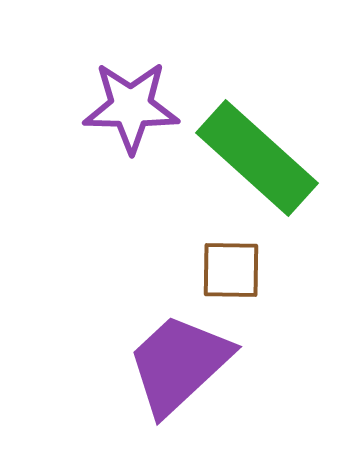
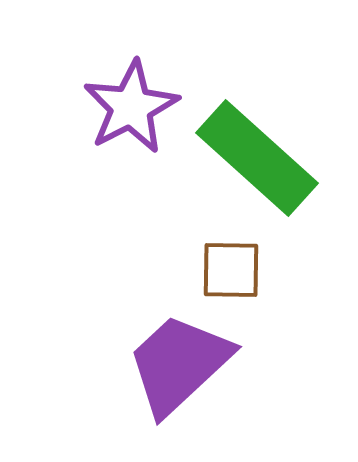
purple star: rotated 28 degrees counterclockwise
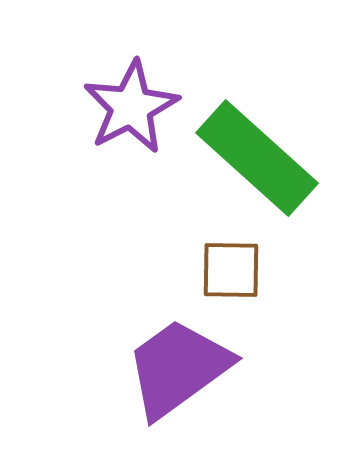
purple trapezoid: moved 1 px left, 4 px down; rotated 7 degrees clockwise
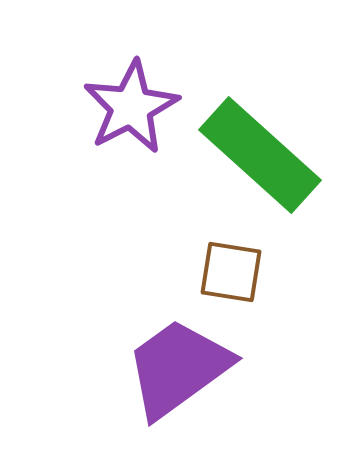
green rectangle: moved 3 px right, 3 px up
brown square: moved 2 px down; rotated 8 degrees clockwise
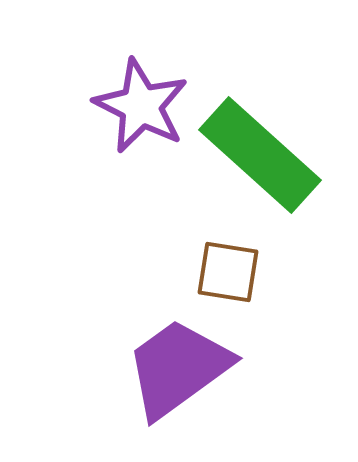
purple star: moved 10 px right, 1 px up; rotated 18 degrees counterclockwise
brown square: moved 3 px left
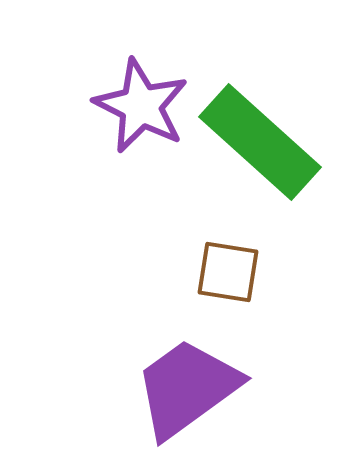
green rectangle: moved 13 px up
purple trapezoid: moved 9 px right, 20 px down
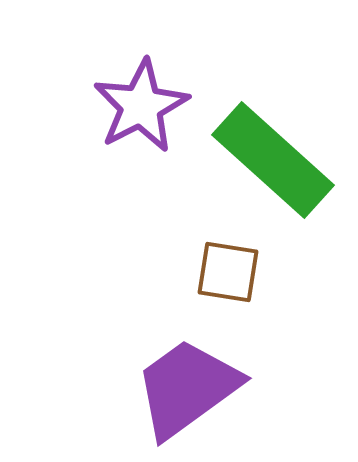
purple star: rotated 18 degrees clockwise
green rectangle: moved 13 px right, 18 px down
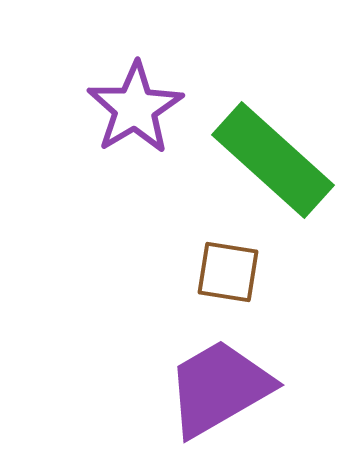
purple star: moved 6 px left, 2 px down; rotated 4 degrees counterclockwise
purple trapezoid: moved 32 px right; rotated 6 degrees clockwise
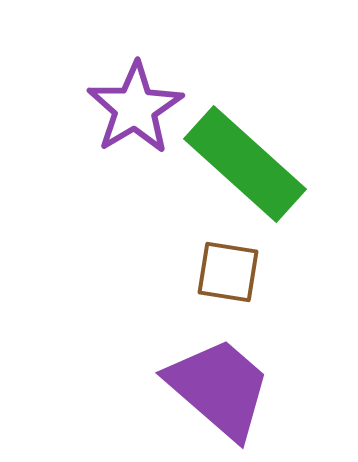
green rectangle: moved 28 px left, 4 px down
purple trapezoid: rotated 71 degrees clockwise
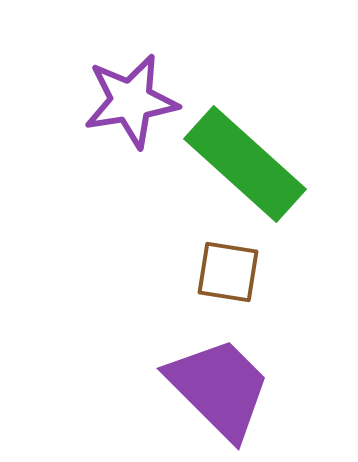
purple star: moved 4 px left, 7 px up; rotated 22 degrees clockwise
purple trapezoid: rotated 4 degrees clockwise
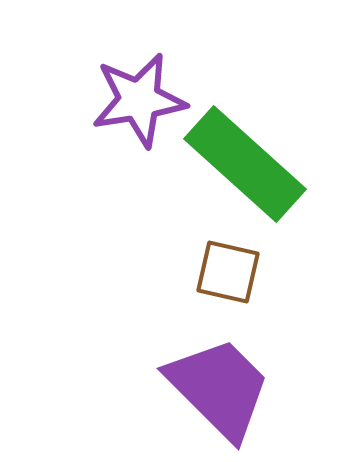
purple star: moved 8 px right, 1 px up
brown square: rotated 4 degrees clockwise
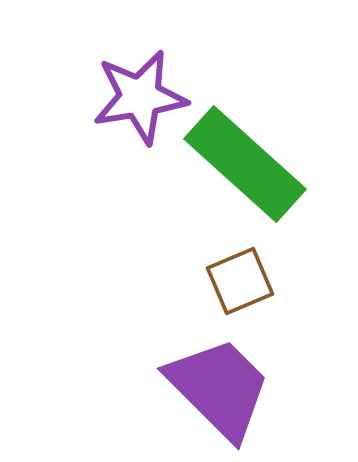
purple star: moved 1 px right, 3 px up
brown square: moved 12 px right, 9 px down; rotated 36 degrees counterclockwise
